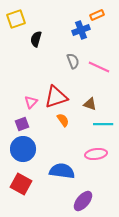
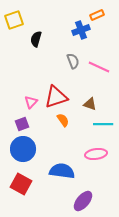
yellow square: moved 2 px left, 1 px down
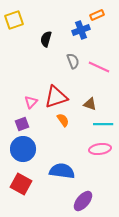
black semicircle: moved 10 px right
pink ellipse: moved 4 px right, 5 px up
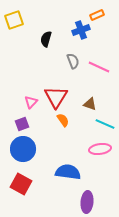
red triangle: rotated 40 degrees counterclockwise
cyan line: moved 2 px right; rotated 24 degrees clockwise
blue semicircle: moved 6 px right, 1 px down
purple ellipse: moved 4 px right, 1 px down; rotated 35 degrees counterclockwise
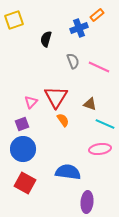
orange rectangle: rotated 16 degrees counterclockwise
blue cross: moved 2 px left, 2 px up
red square: moved 4 px right, 1 px up
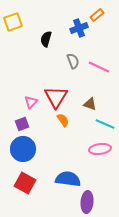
yellow square: moved 1 px left, 2 px down
blue semicircle: moved 7 px down
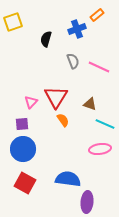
blue cross: moved 2 px left, 1 px down
purple square: rotated 16 degrees clockwise
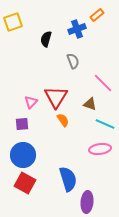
pink line: moved 4 px right, 16 px down; rotated 20 degrees clockwise
blue circle: moved 6 px down
blue semicircle: rotated 65 degrees clockwise
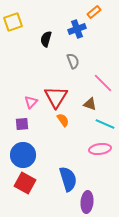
orange rectangle: moved 3 px left, 3 px up
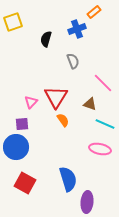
pink ellipse: rotated 20 degrees clockwise
blue circle: moved 7 px left, 8 px up
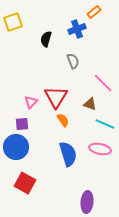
blue semicircle: moved 25 px up
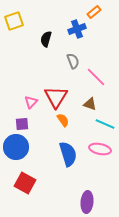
yellow square: moved 1 px right, 1 px up
pink line: moved 7 px left, 6 px up
